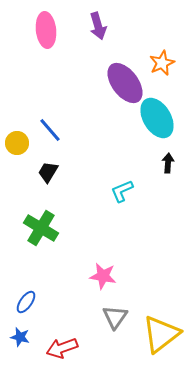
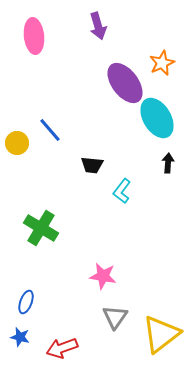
pink ellipse: moved 12 px left, 6 px down
black trapezoid: moved 44 px right, 7 px up; rotated 115 degrees counterclockwise
cyan L-shape: rotated 30 degrees counterclockwise
blue ellipse: rotated 15 degrees counterclockwise
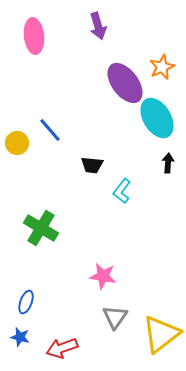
orange star: moved 4 px down
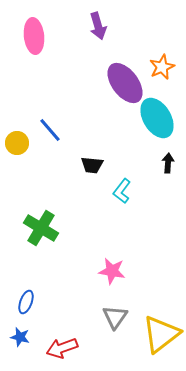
pink star: moved 9 px right, 5 px up
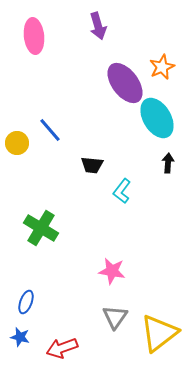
yellow triangle: moved 2 px left, 1 px up
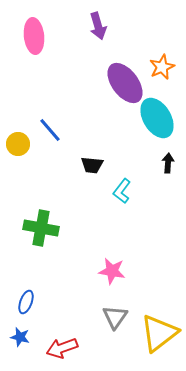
yellow circle: moved 1 px right, 1 px down
green cross: rotated 20 degrees counterclockwise
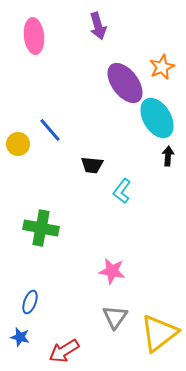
black arrow: moved 7 px up
blue ellipse: moved 4 px right
red arrow: moved 2 px right, 3 px down; rotated 12 degrees counterclockwise
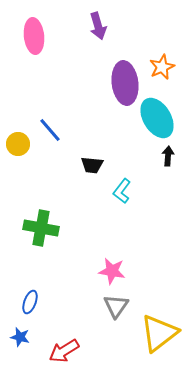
purple ellipse: rotated 30 degrees clockwise
gray triangle: moved 1 px right, 11 px up
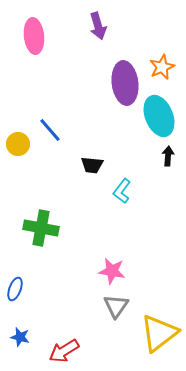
cyan ellipse: moved 2 px right, 2 px up; rotated 9 degrees clockwise
blue ellipse: moved 15 px left, 13 px up
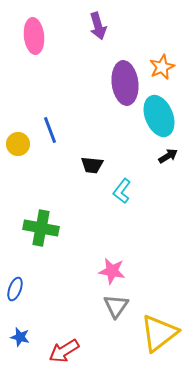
blue line: rotated 20 degrees clockwise
black arrow: rotated 54 degrees clockwise
